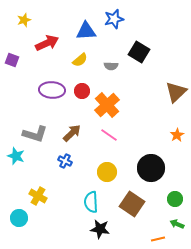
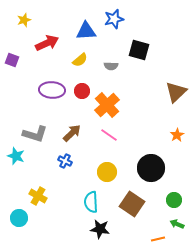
black square: moved 2 px up; rotated 15 degrees counterclockwise
green circle: moved 1 px left, 1 px down
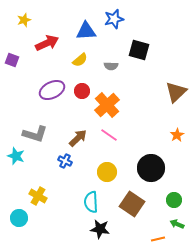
purple ellipse: rotated 30 degrees counterclockwise
brown arrow: moved 6 px right, 5 px down
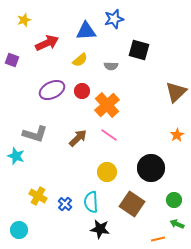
blue cross: moved 43 px down; rotated 16 degrees clockwise
cyan circle: moved 12 px down
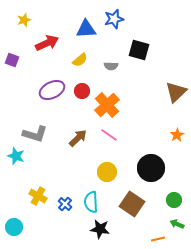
blue triangle: moved 2 px up
cyan circle: moved 5 px left, 3 px up
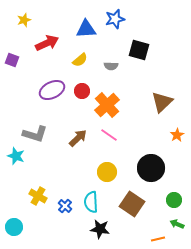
blue star: moved 1 px right
brown triangle: moved 14 px left, 10 px down
blue cross: moved 2 px down
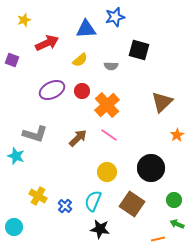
blue star: moved 2 px up
cyan semicircle: moved 2 px right, 1 px up; rotated 25 degrees clockwise
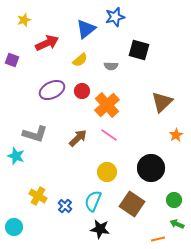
blue triangle: rotated 35 degrees counterclockwise
orange star: moved 1 px left
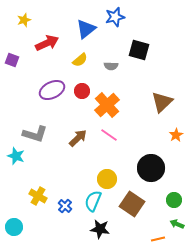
yellow circle: moved 7 px down
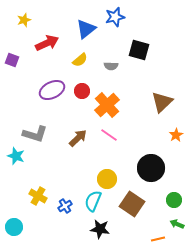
blue cross: rotated 16 degrees clockwise
